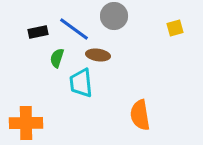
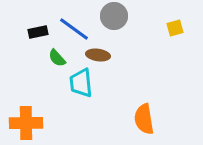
green semicircle: rotated 60 degrees counterclockwise
orange semicircle: moved 4 px right, 4 px down
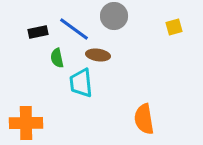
yellow square: moved 1 px left, 1 px up
green semicircle: rotated 30 degrees clockwise
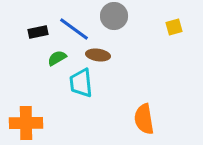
green semicircle: rotated 72 degrees clockwise
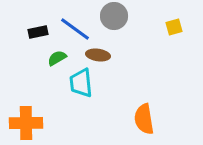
blue line: moved 1 px right
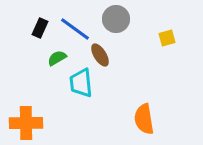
gray circle: moved 2 px right, 3 px down
yellow square: moved 7 px left, 11 px down
black rectangle: moved 2 px right, 4 px up; rotated 54 degrees counterclockwise
brown ellipse: moved 2 px right; rotated 50 degrees clockwise
